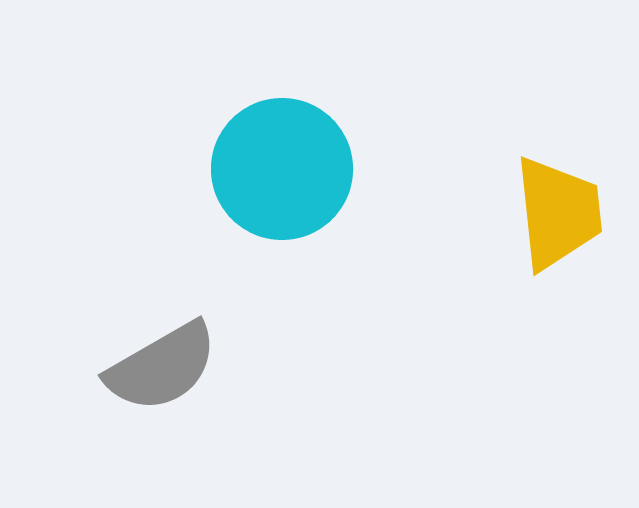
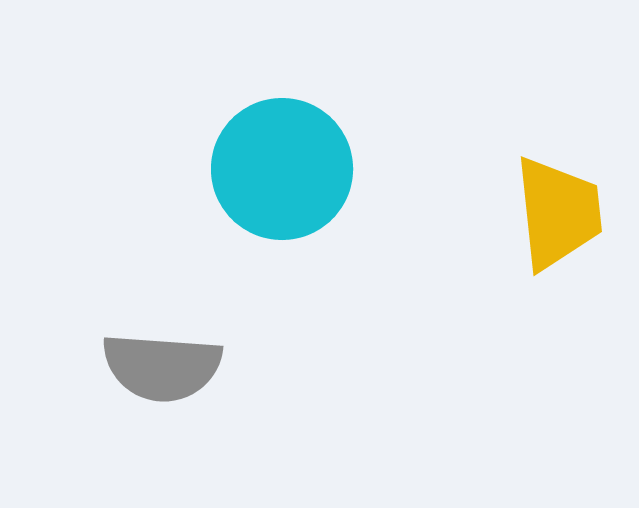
gray semicircle: rotated 34 degrees clockwise
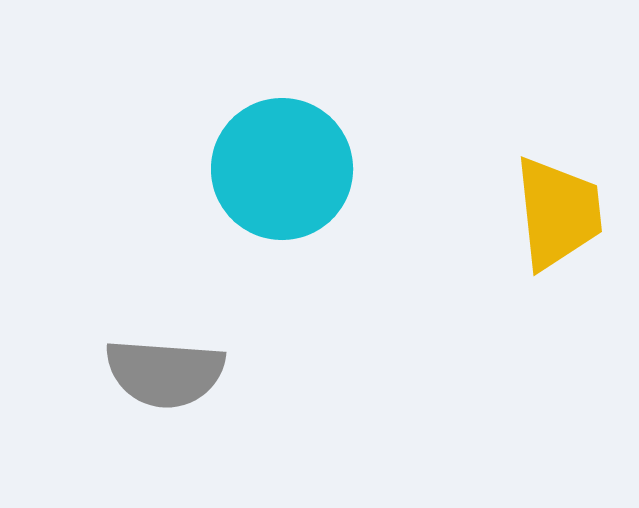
gray semicircle: moved 3 px right, 6 px down
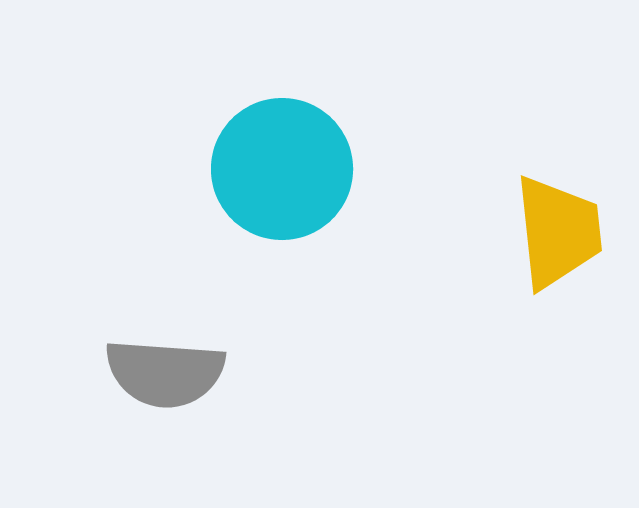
yellow trapezoid: moved 19 px down
